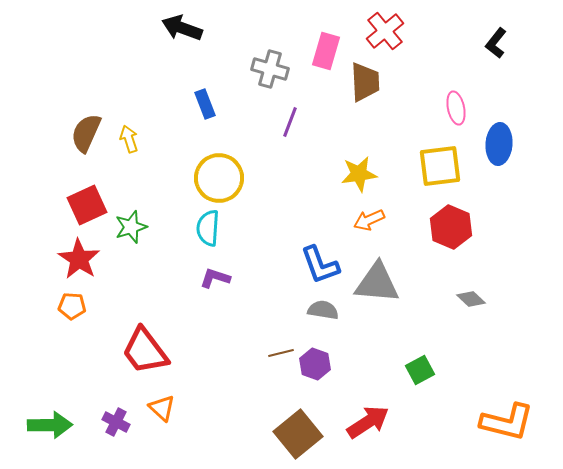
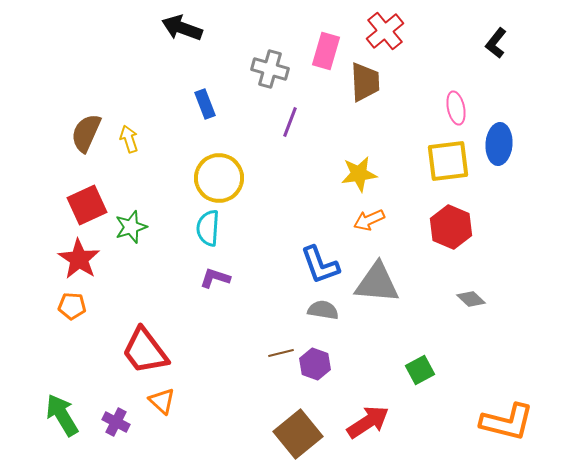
yellow square: moved 8 px right, 5 px up
orange triangle: moved 7 px up
green arrow: moved 12 px right, 10 px up; rotated 120 degrees counterclockwise
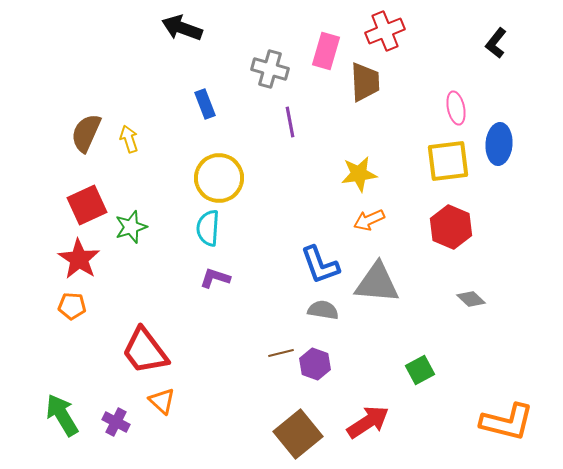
red cross: rotated 18 degrees clockwise
purple line: rotated 32 degrees counterclockwise
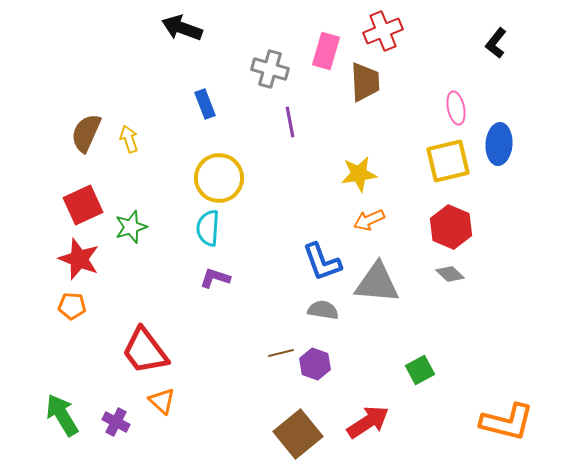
red cross: moved 2 px left
yellow square: rotated 6 degrees counterclockwise
red square: moved 4 px left
red star: rotated 12 degrees counterclockwise
blue L-shape: moved 2 px right, 3 px up
gray diamond: moved 21 px left, 25 px up
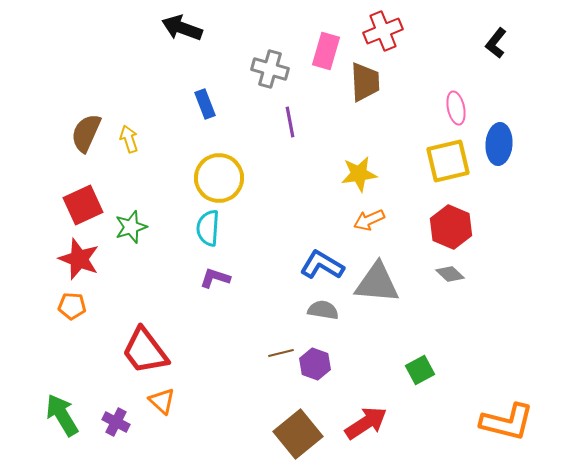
blue L-shape: moved 3 px down; rotated 141 degrees clockwise
red arrow: moved 2 px left, 1 px down
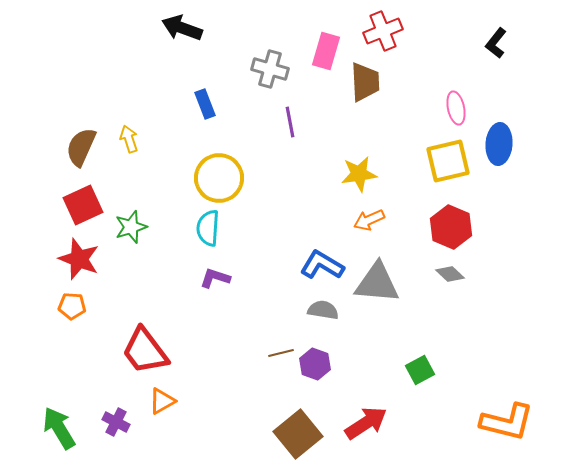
brown semicircle: moved 5 px left, 14 px down
orange triangle: rotated 48 degrees clockwise
green arrow: moved 3 px left, 13 px down
